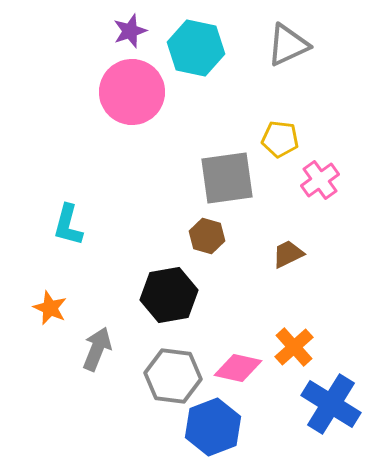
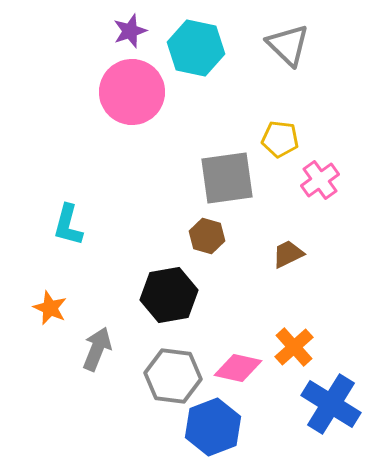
gray triangle: rotated 51 degrees counterclockwise
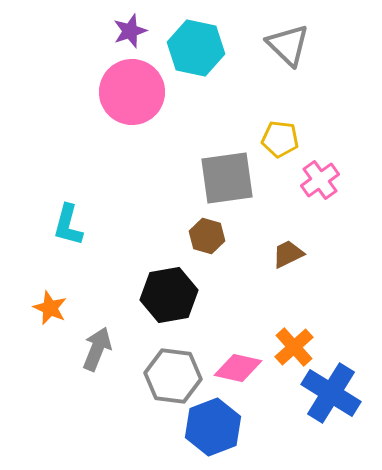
blue cross: moved 11 px up
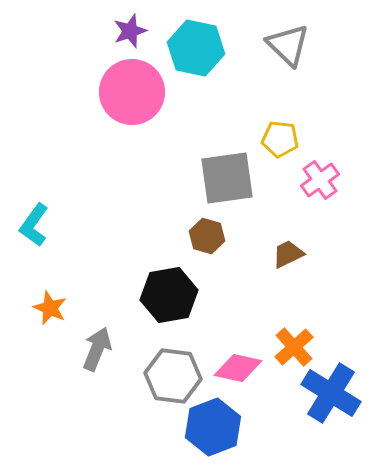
cyan L-shape: moved 34 px left; rotated 21 degrees clockwise
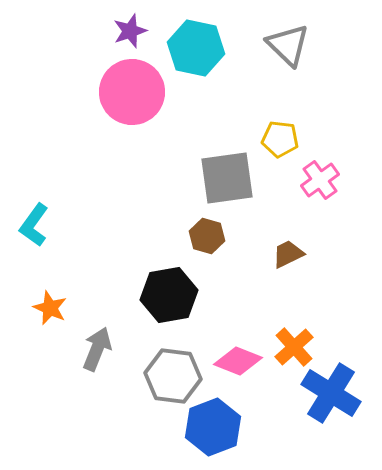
pink diamond: moved 7 px up; rotated 9 degrees clockwise
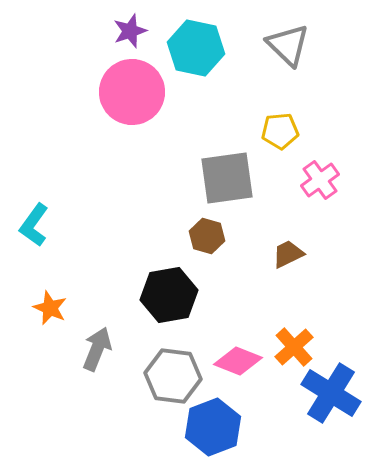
yellow pentagon: moved 8 px up; rotated 12 degrees counterclockwise
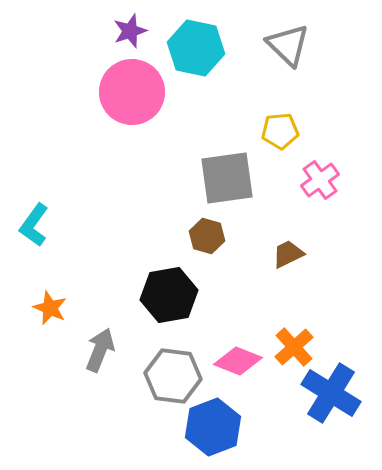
gray arrow: moved 3 px right, 1 px down
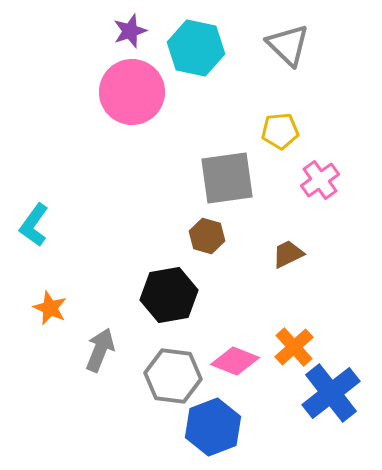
pink diamond: moved 3 px left
blue cross: rotated 20 degrees clockwise
